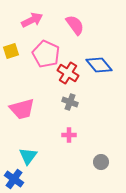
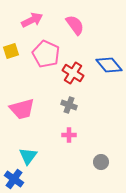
blue diamond: moved 10 px right
red cross: moved 5 px right
gray cross: moved 1 px left, 3 px down
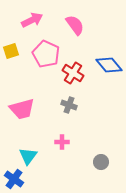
pink cross: moved 7 px left, 7 px down
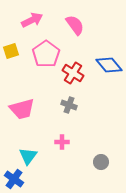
pink pentagon: rotated 12 degrees clockwise
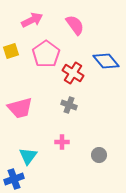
blue diamond: moved 3 px left, 4 px up
pink trapezoid: moved 2 px left, 1 px up
gray circle: moved 2 px left, 7 px up
blue cross: rotated 36 degrees clockwise
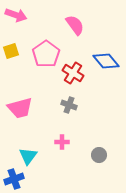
pink arrow: moved 16 px left, 5 px up; rotated 45 degrees clockwise
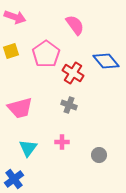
pink arrow: moved 1 px left, 2 px down
cyan triangle: moved 8 px up
blue cross: rotated 18 degrees counterclockwise
